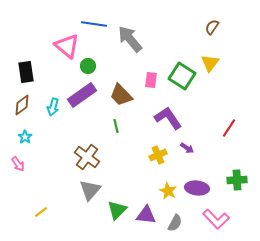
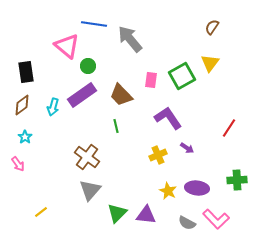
green square: rotated 28 degrees clockwise
green triangle: moved 3 px down
gray semicircle: moved 12 px right; rotated 90 degrees clockwise
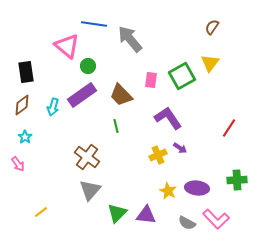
purple arrow: moved 7 px left
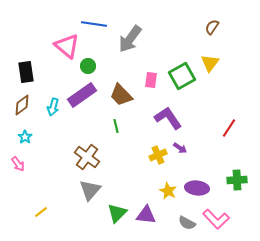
gray arrow: rotated 104 degrees counterclockwise
